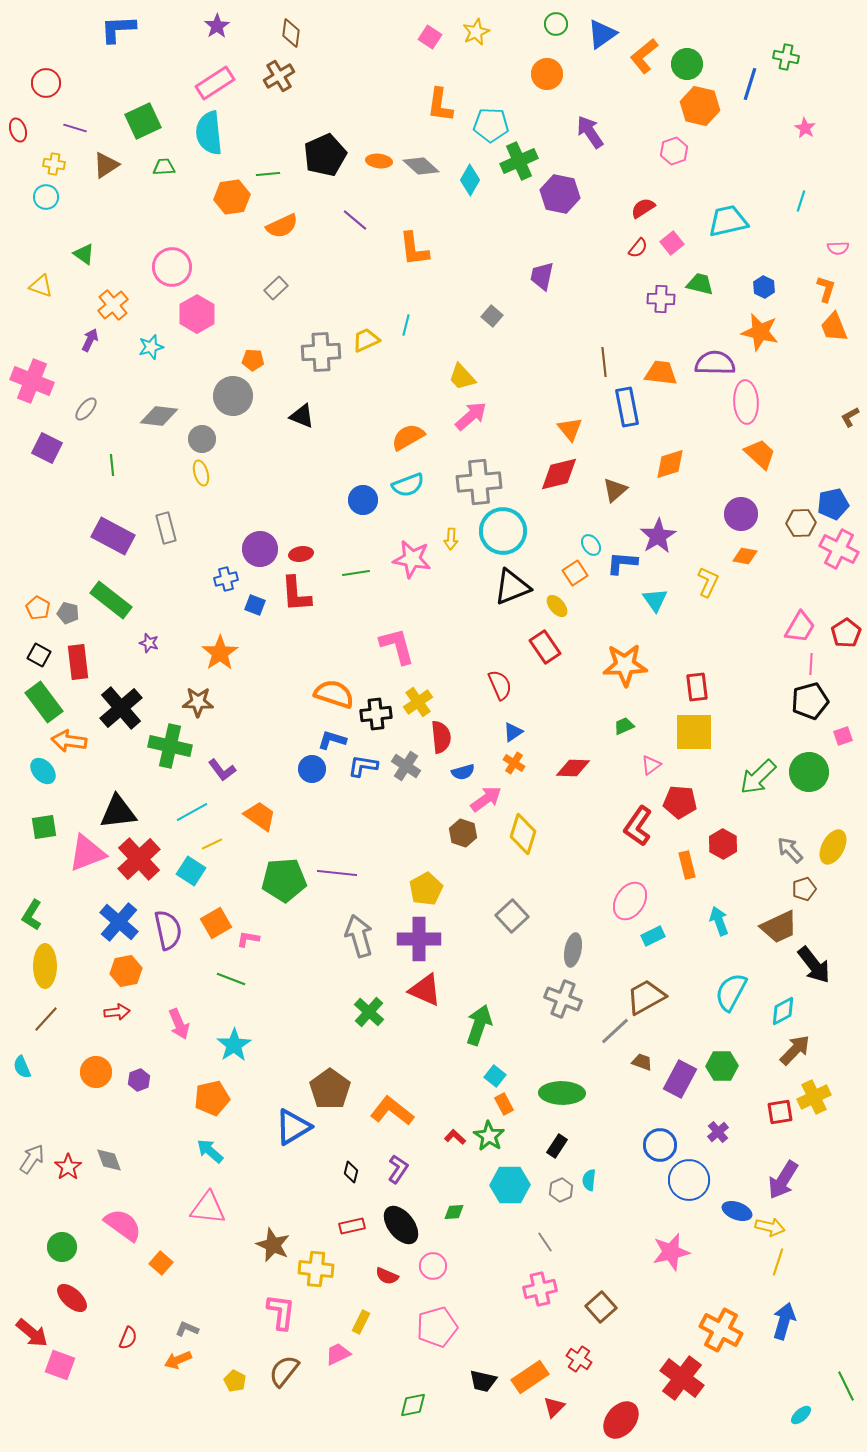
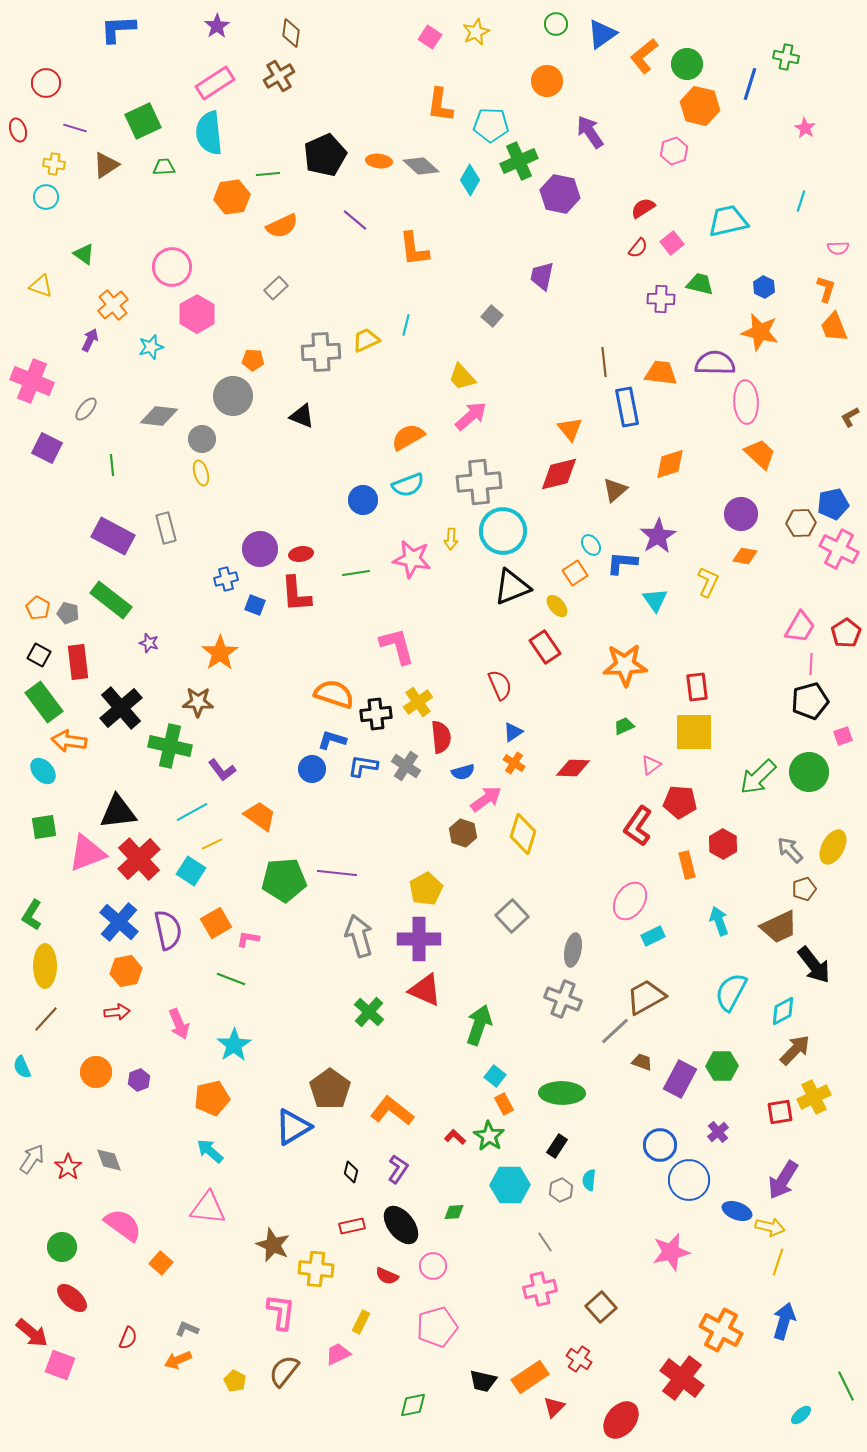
orange circle at (547, 74): moved 7 px down
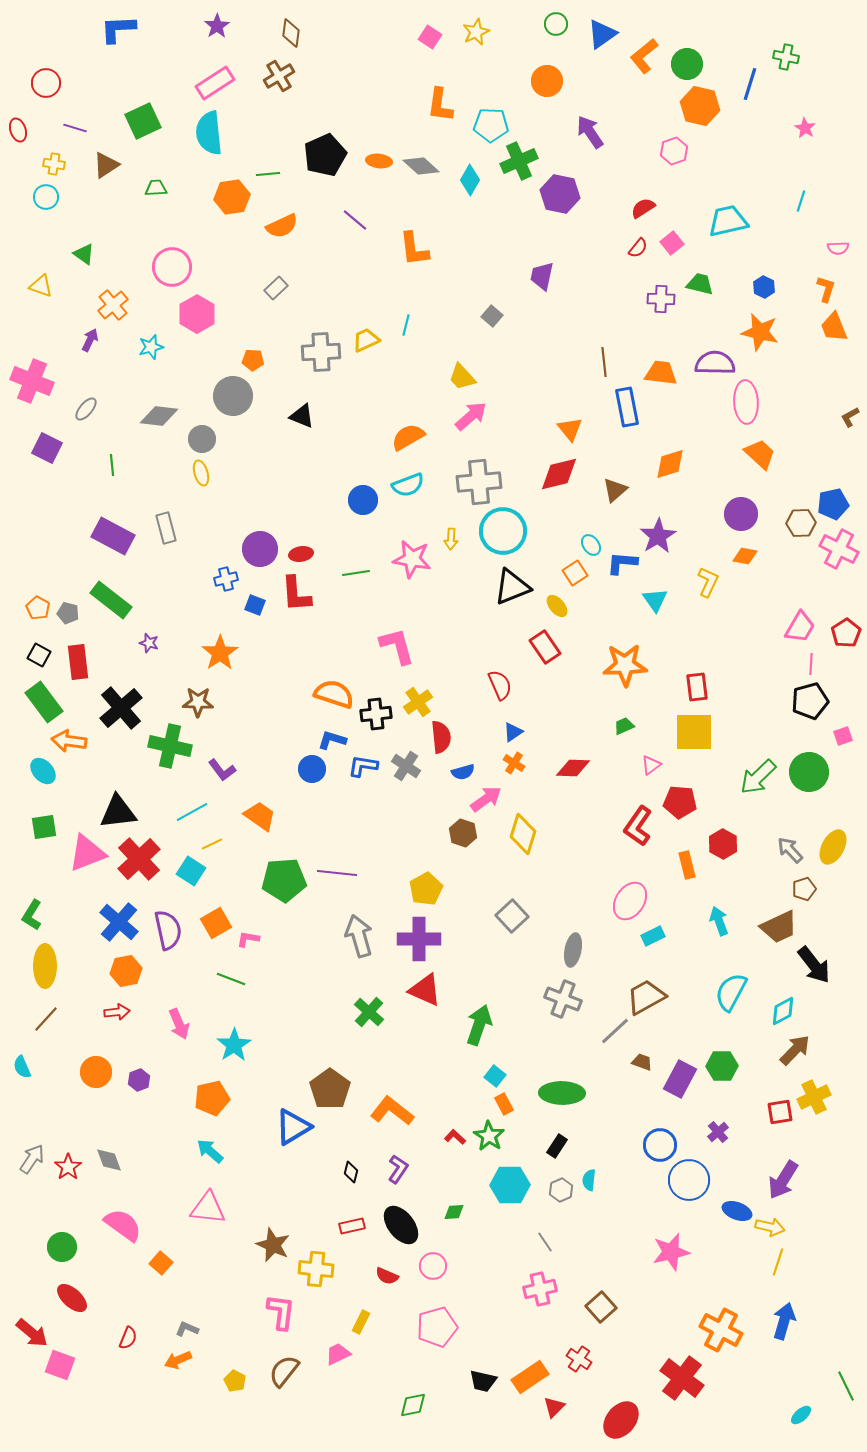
green trapezoid at (164, 167): moved 8 px left, 21 px down
